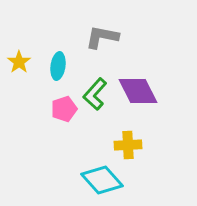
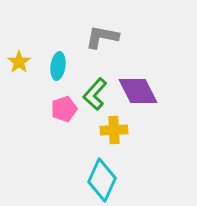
yellow cross: moved 14 px left, 15 px up
cyan diamond: rotated 66 degrees clockwise
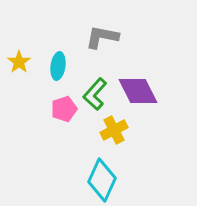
yellow cross: rotated 24 degrees counterclockwise
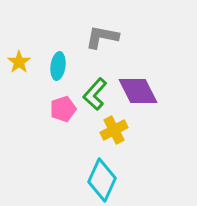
pink pentagon: moved 1 px left
